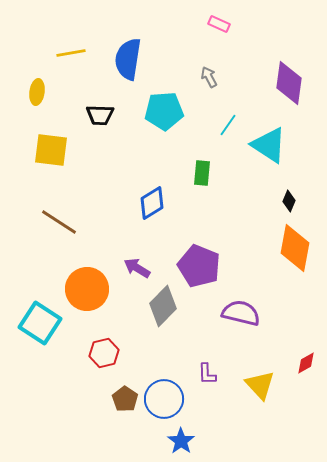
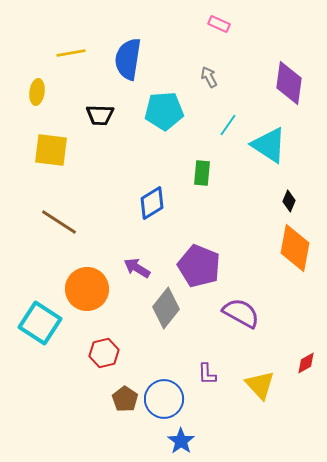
gray diamond: moved 3 px right, 2 px down; rotated 6 degrees counterclockwise
purple semicircle: rotated 15 degrees clockwise
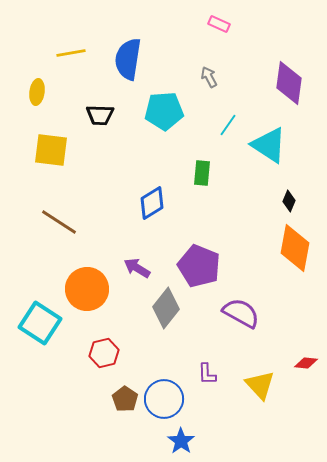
red diamond: rotated 35 degrees clockwise
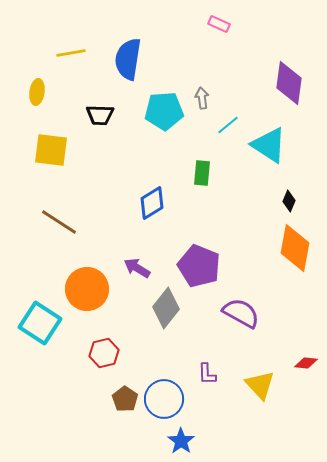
gray arrow: moved 7 px left, 21 px down; rotated 20 degrees clockwise
cyan line: rotated 15 degrees clockwise
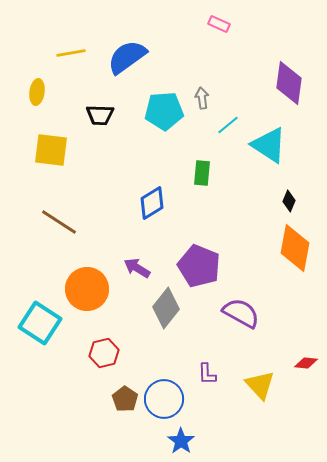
blue semicircle: moved 1 px left, 2 px up; rotated 45 degrees clockwise
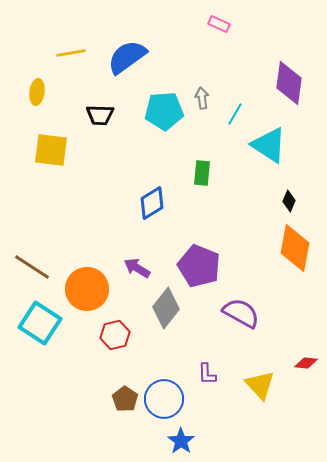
cyan line: moved 7 px right, 11 px up; rotated 20 degrees counterclockwise
brown line: moved 27 px left, 45 px down
red hexagon: moved 11 px right, 18 px up
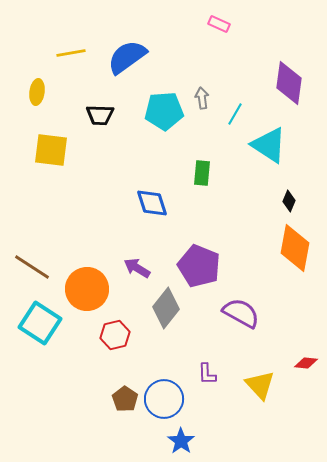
blue diamond: rotated 76 degrees counterclockwise
